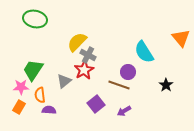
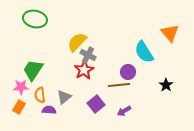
orange triangle: moved 11 px left, 5 px up
gray triangle: moved 16 px down
brown line: rotated 25 degrees counterclockwise
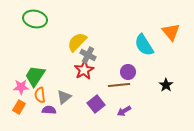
orange triangle: moved 1 px right, 1 px up
cyan semicircle: moved 7 px up
green trapezoid: moved 2 px right, 6 px down
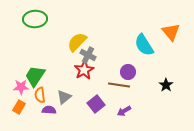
green ellipse: rotated 15 degrees counterclockwise
brown line: rotated 15 degrees clockwise
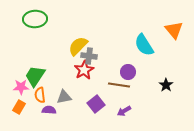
orange triangle: moved 3 px right, 2 px up
yellow semicircle: moved 1 px right, 4 px down
gray cross: moved 1 px right, 1 px down; rotated 21 degrees counterclockwise
gray triangle: rotated 28 degrees clockwise
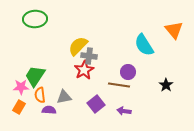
purple arrow: rotated 40 degrees clockwise
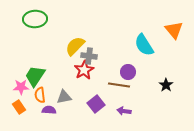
yellow semicircle: moved 3 px left
orange rectangle: rotated 64 degrees counterclockwise
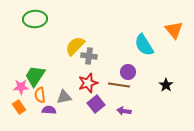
red star: moved 4 px right, 13 px down; rotated 12 degrees clockwise
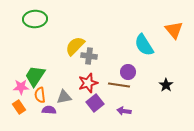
purple square: moved 1 px left, 1 px up
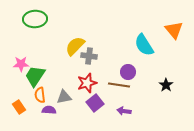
red star: moved 1 px left
pink star: moved 23 px up
